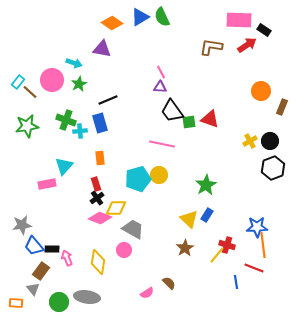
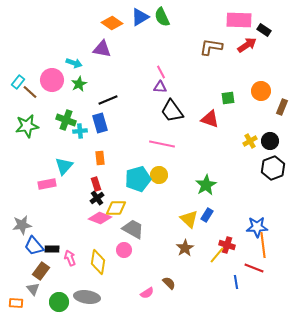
green square at (189, 122): moved 39 px right, 24 px up
pink arrow at (67, 258): moved 3 px right
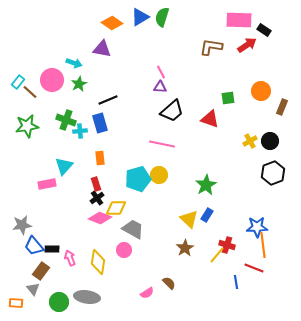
green semicircle at (162, 17): rotated 42 degrees clockwise
black trapezoid at (172, 111): rotated 95 degrees counterclockwise
black hexagon at (273, 168): moved 5 px down
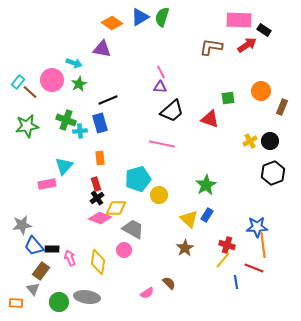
yellow circle at (159, 175): moved 20 px down
yellow line at (217, 255): moved 6 px right, 5 px down
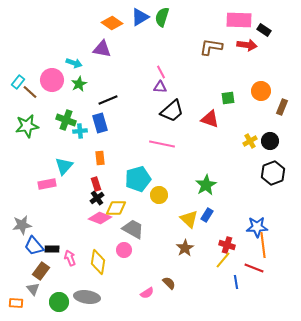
red arrow at (247, 45): rotated 42 degrees clockwise
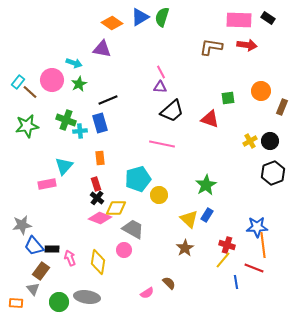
black rectangle at (264, 30): moved 4 px right, 12 px up
black cross at (97, 198): rotated 16 degrees counterclockwise
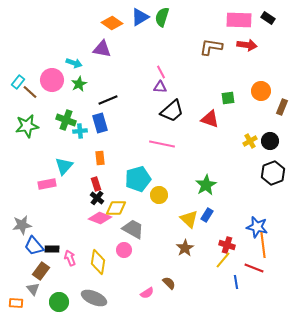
blue star at (257, 227): rotated 15 degrees clockwise
gray ellipse at (87, 297): moved 7 px right, 1 px down; rotated 15 degrees clockwise
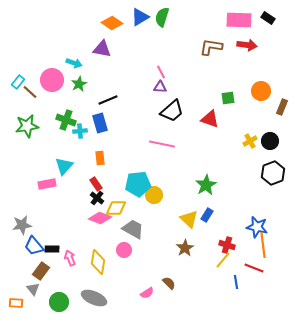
cyan pentagon at (138, 179): moved 5 px down; rotated 10 degrees clockwise
red rectangle at (96, 184): rotated 16 degrees counterclockwise
yellow circle at (159, 195): moved 5 px left
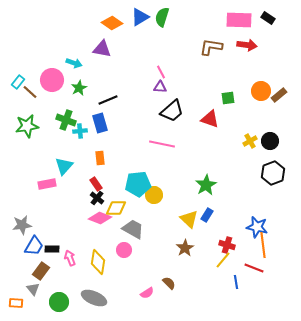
green star at (79, 84): moved 4 px down
brown rectangle at (282, 107): moved 3 px left, 12 px up; rotated 28 degrees clockwise
blue trapezoid at (34, 246): rotated 110 degrees counterclockwise
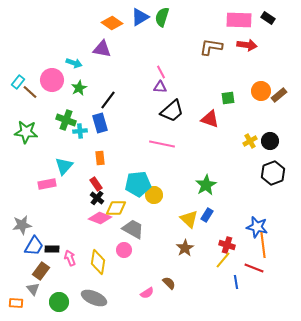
black line at (108, 100): rotated 30 degrees counterclockwise
green star at (27, 126): moved 1 px left, 6 px down; rotated 15 degrees clockwise
